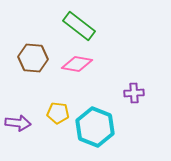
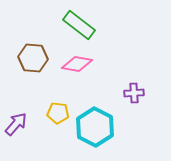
green rectangle: moved 1 px up
purple arrow: moved 2 px left, 1 px down; rotated 55 degrees counterclockwise
cyan hexagon: rotated 6 degrees clockwise
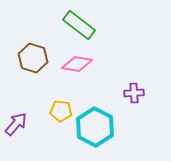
brown hexagon: rotated 12 degrees clockwise
yellow pentagon: moved 3 px right, 2 px up
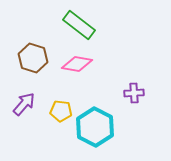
purple arrow: moved 8 px right, 20 px up
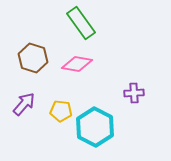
green rectangle: moved 2 px right, 2 px up; rotated 16 degrees clockwise
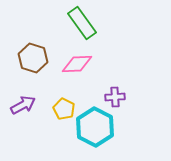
green rectangle: moved 1 px right
pink diamond: rotated 12 degrees counterclockwise
purple cross: moved 19 px left, 4 px down
purple arrow: moved 1 px left, 1 px down; rotated 20 degrees clockwise
yellow pentagon: moved 3 px right, 2 px up; rotated 20 degrees clockwise
